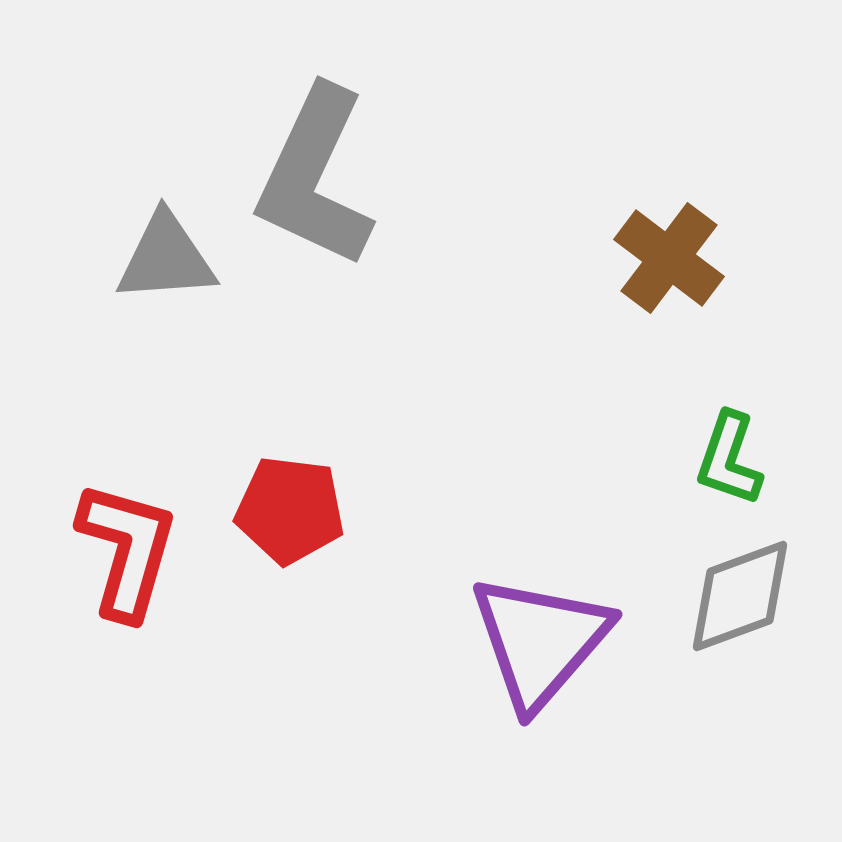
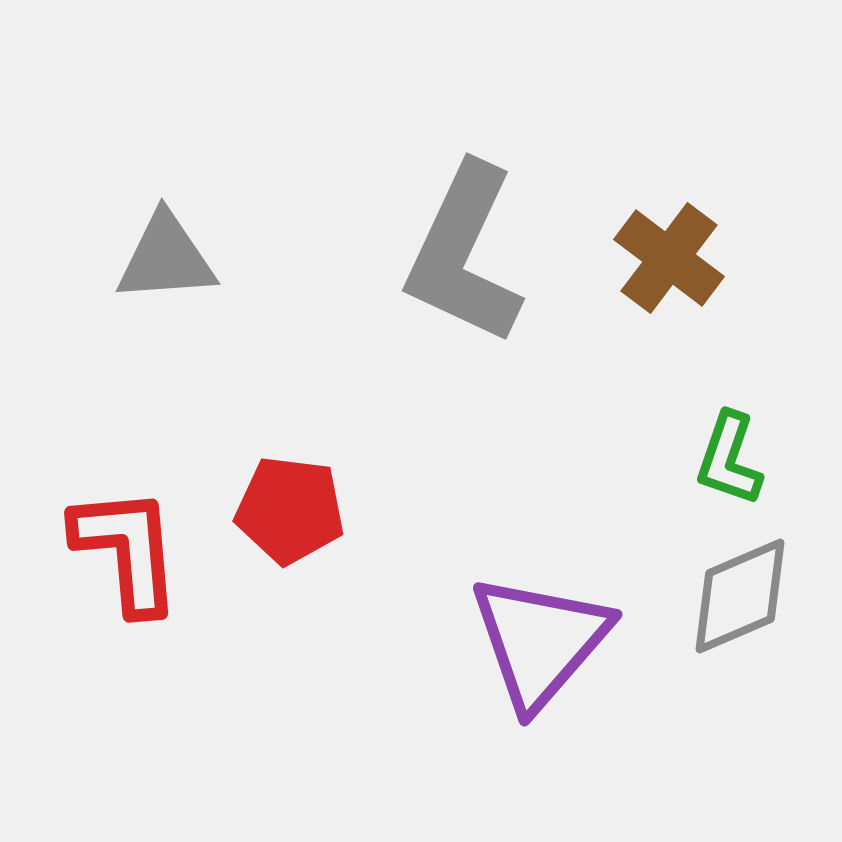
gray L-shape: moved 149 px right, 77 px down
red L-shape: rotated 21 degrees counterclockwise
gray diamond: rotated 3 degrees counterclockwise
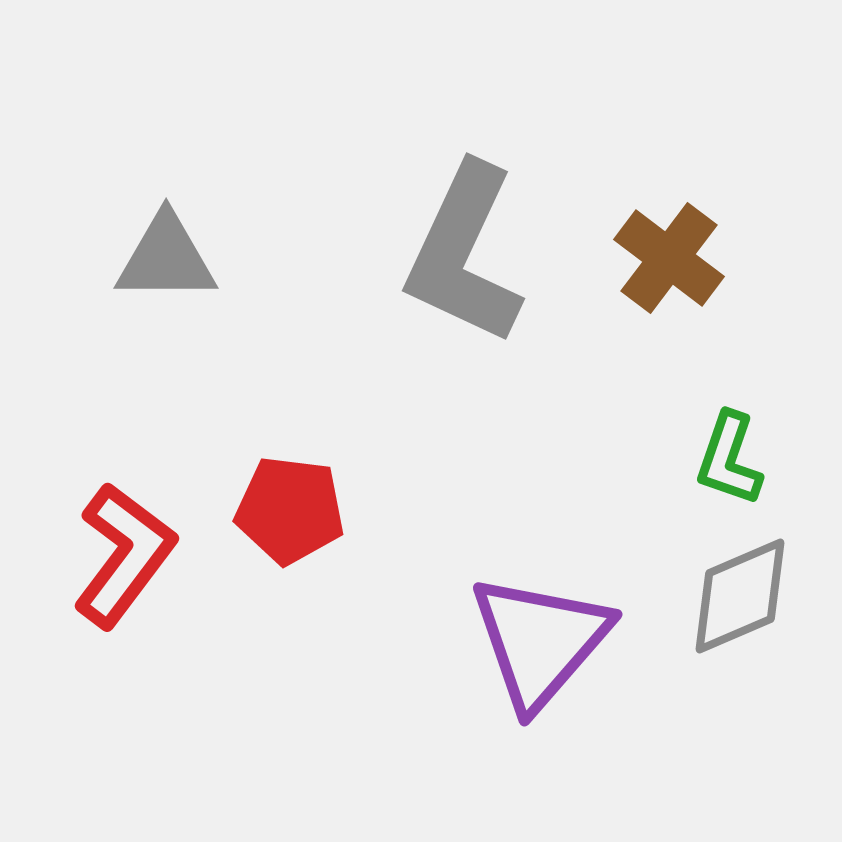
gray triangle: rotated 4 degrees clockwise
red L-shape: moved 3 px left, 5 px down; rotated 42 degrees clockwise
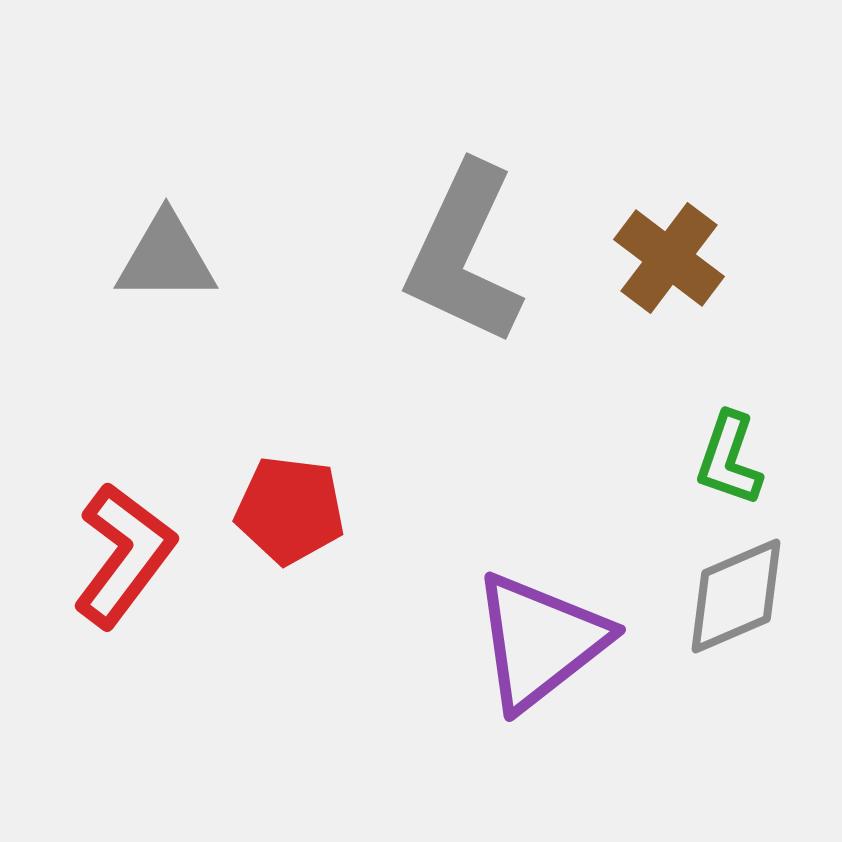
gray diamond: moved 4 px left
purple triangle: rotated 11 degrees clockwise
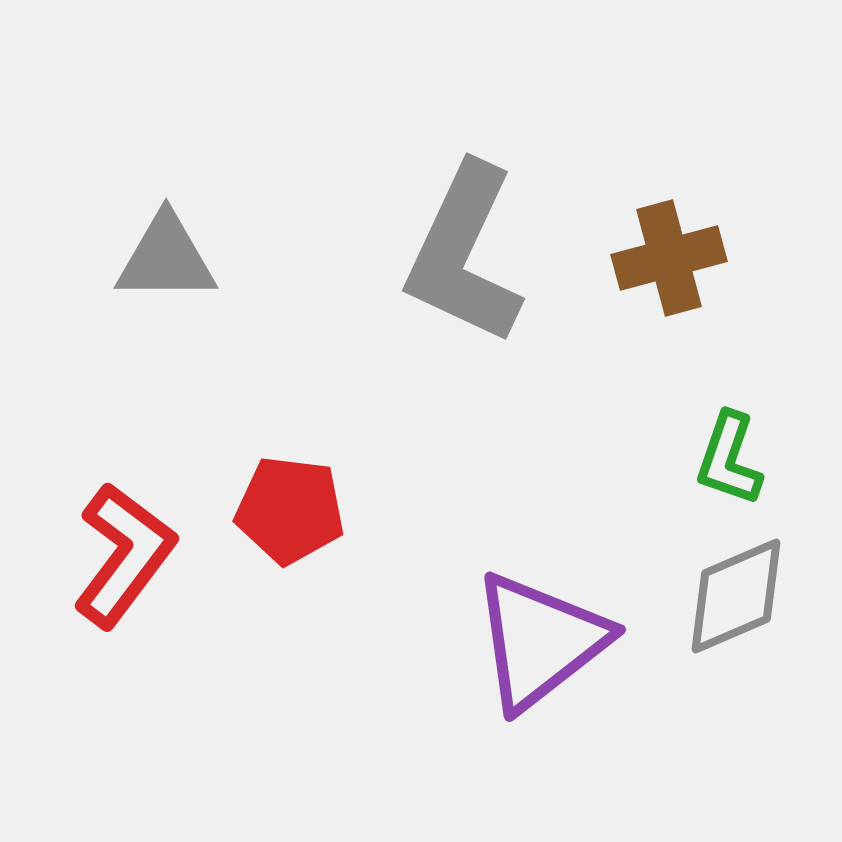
brown cross: rotated 38 degrees clockwise
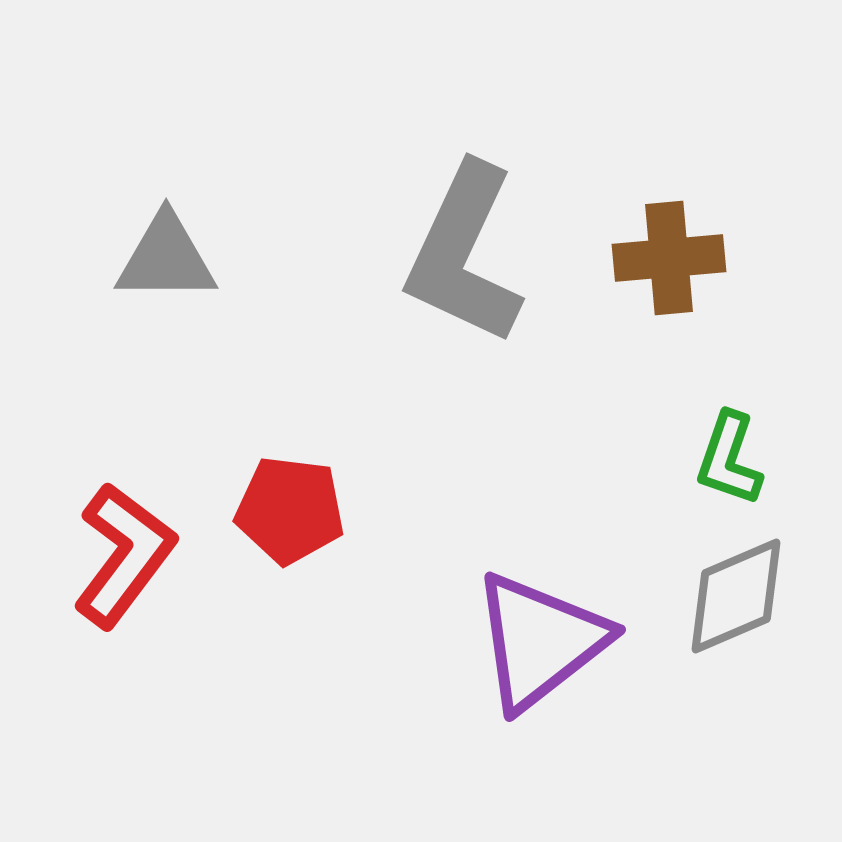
brown cross: rotated 10 degrees clockwise
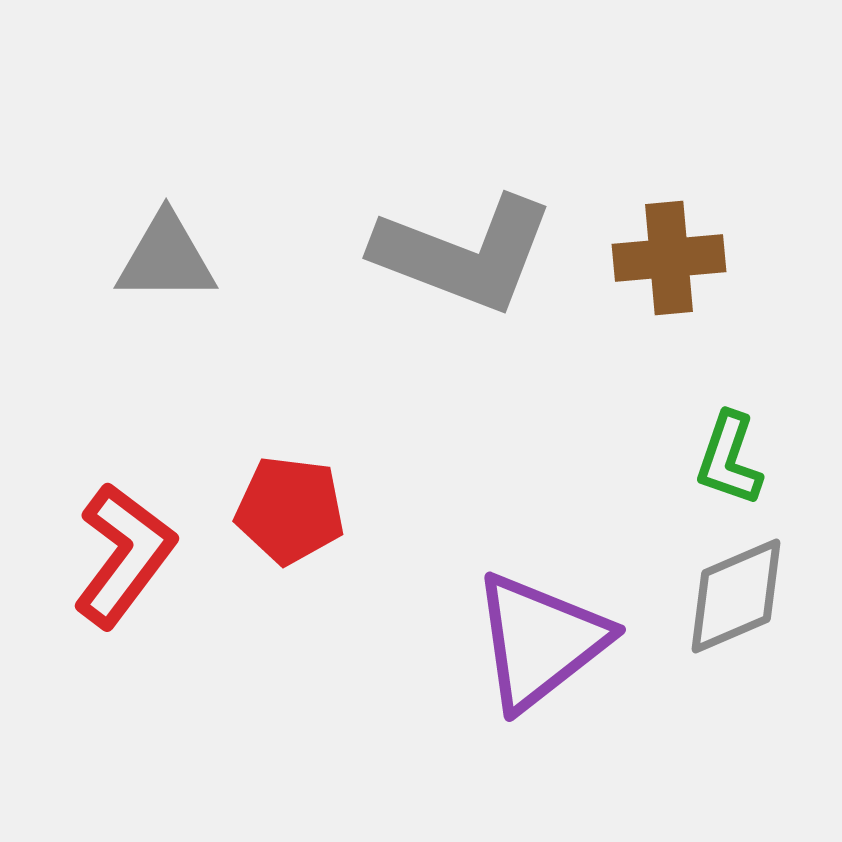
gray L-shape: rotated 94 degrees counterclockwise
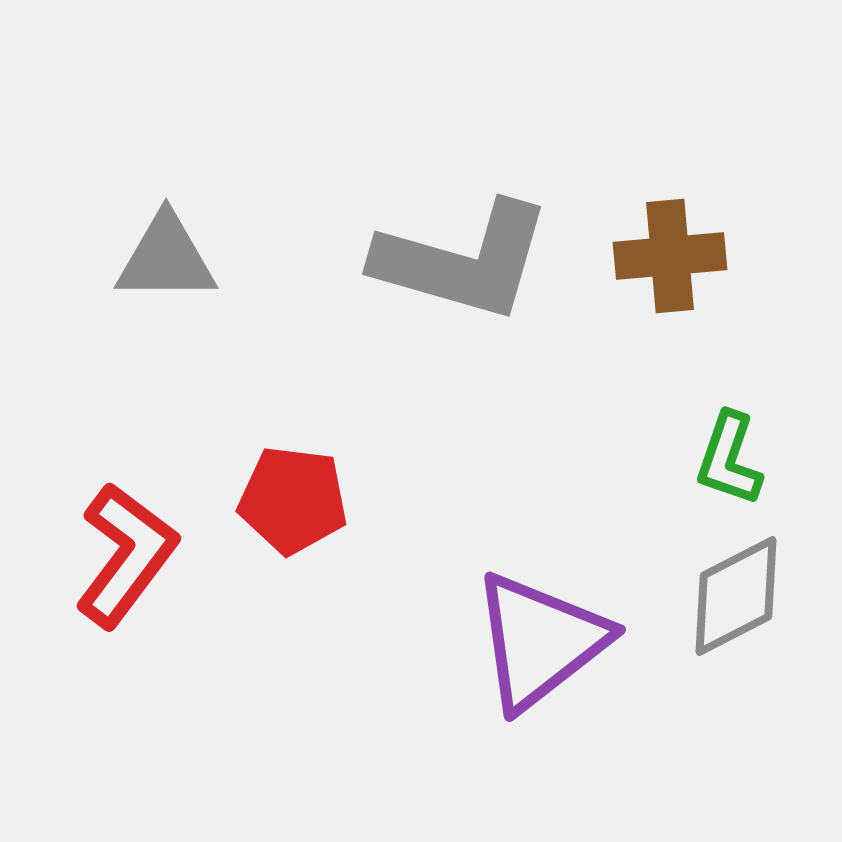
gray L-shape: moved 1 px left, 7 px down; rotated 5 degrees counterclockwise
brown cross: moved 1 px right, 2 px up
red pentagon: moved 3 px right, 10 px up
red L-shape: moved 2 px right
gray diamond: rotated 4 degrees counterclockwise
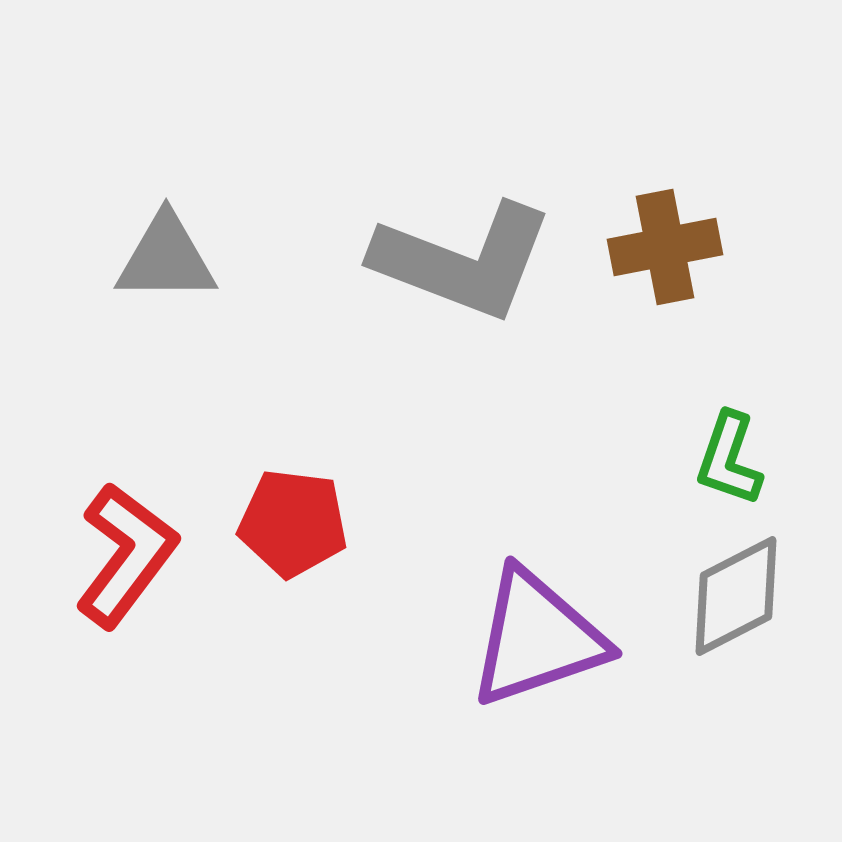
brown cross: moved 5 px left, 9 px up; rotated 6 degrees counterclockwise
gray L-shape: rotated 5 degrees clockwise
red pentagon: moved 23 px down
purple triangle: moved 3 px left, 3 px up; rotated 19 degrees clockwise
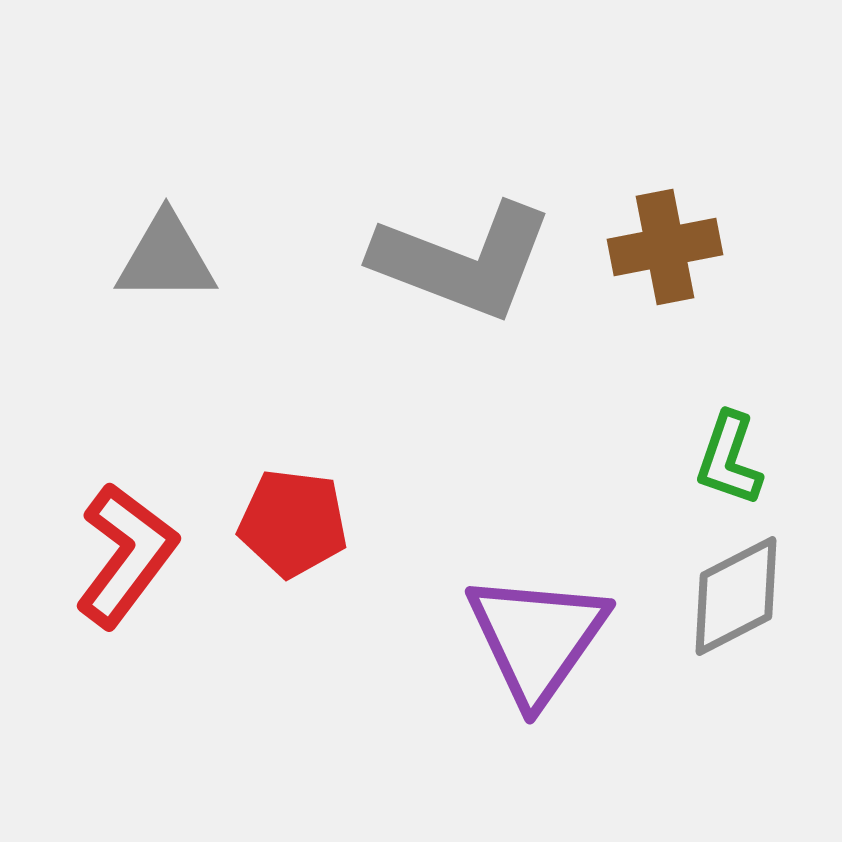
purple triangle: rotated 36 degrees counterclockwise
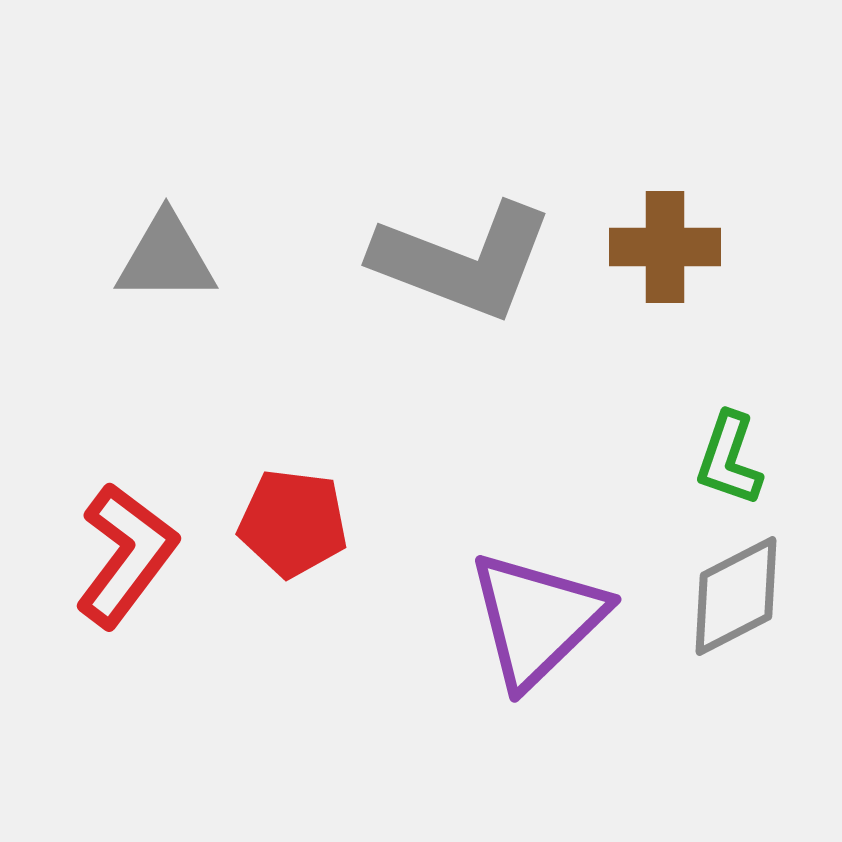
brown cross: rotated 11 degrees clockwise
purple triangle: moved 19 px up; rotated 11 degrees clockwise
